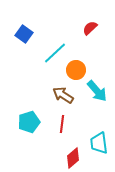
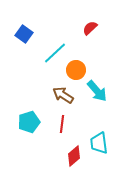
red diamond: moved 1 px right, 2 px up
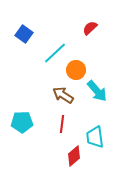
cyan pentagon: moved 7 px left; rotated 15 degrees clockwise
cyan trapezoid: moved 4 px left, 6 px up
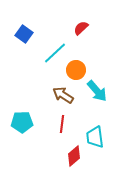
red semicircle: moved 9 px left
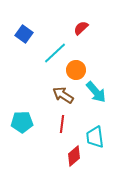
cyan arrow: moved 1 px left, 1 px down
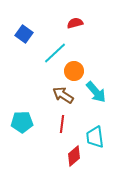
red semicircle: moved 6 px left, 5 px up; rotated 28 degrees clockwise
orange circle: moved 2 px left, 1 px down
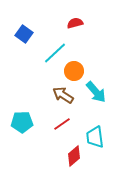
red line: rotated 48 degrees clockwise
